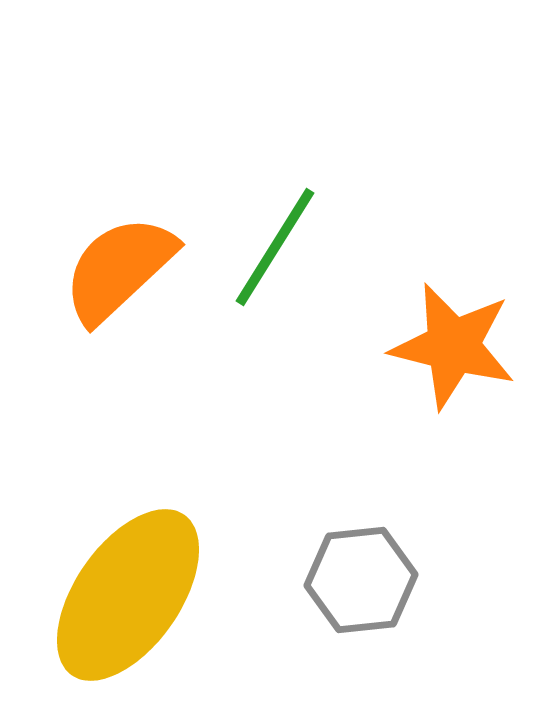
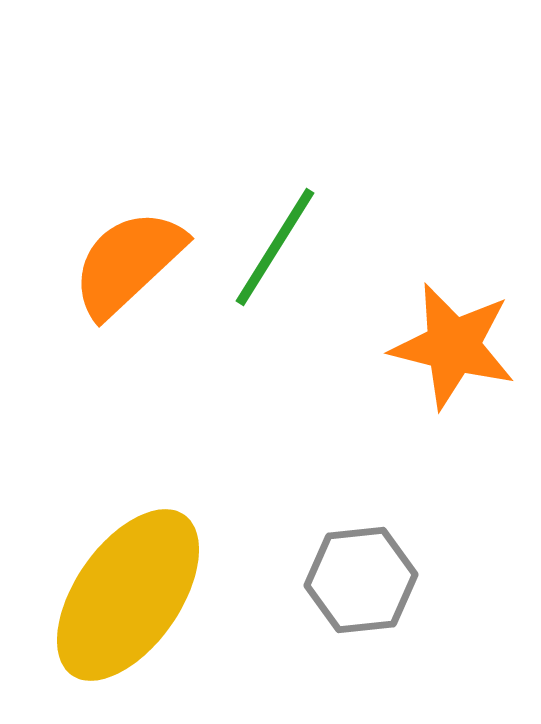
orange semicircle: moved 9 px right, 6 px up
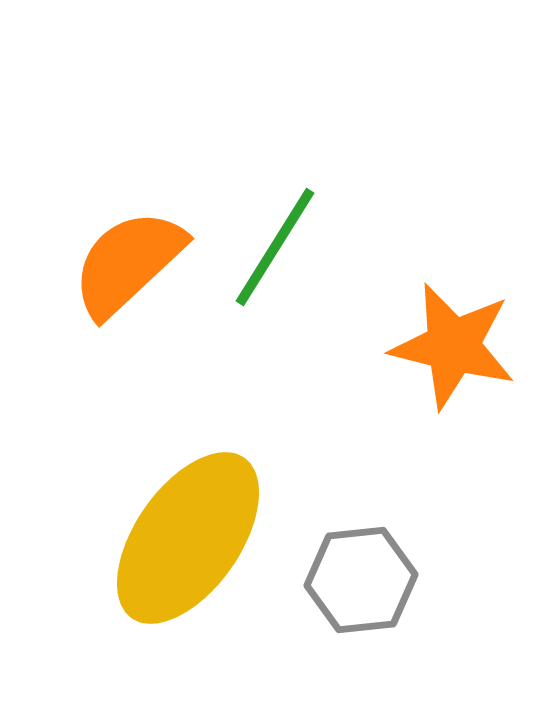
yellow ellipse: moved 60 px right, 57 px up
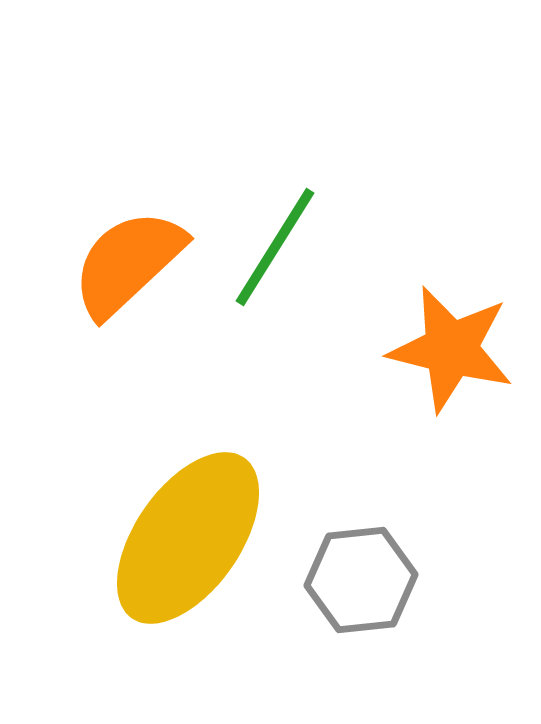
orange star: moved 2 px left, 3 px down
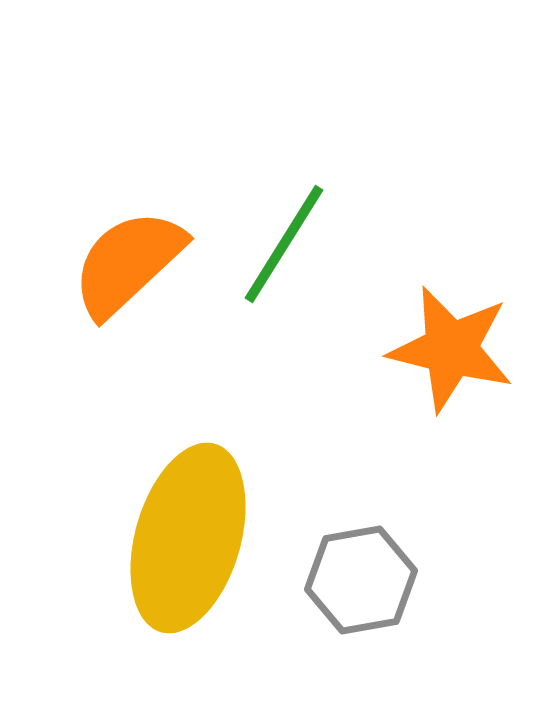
green line: moved 9 px right, 3 px up
yellow ellipse: rotated 19 degrees counterclockwise
gray hexagon: rotated 4 degrees counterclockwise
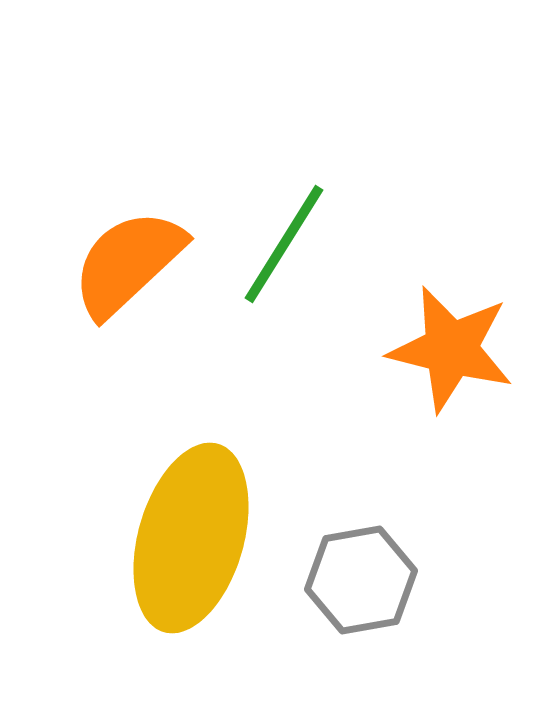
yellow ellipse: moved 3 px right
